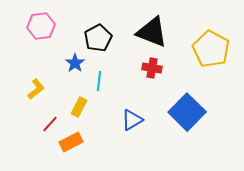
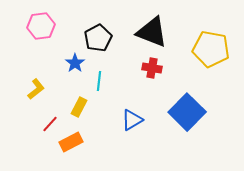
yellow pentagon: rotated 18 degrees counterclockwise
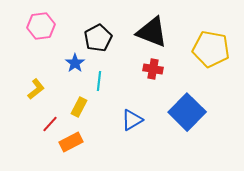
red cross: moved 1 px right, 1 px down
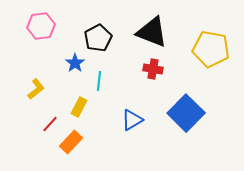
blue square: moved 1 px left, 1 px down
orange rectangle: rotated 20 degrees counterclockwise
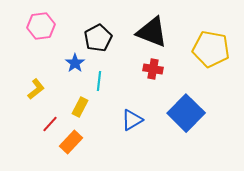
yellow rectangle: moved 1 px right
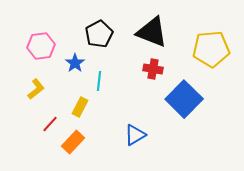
pink hexagon: moved 20 px down
black pentagon: moved 1 px right, 4 px up
yellow pentagon: rotated 15 degrees counterclockwise
blue square: moved 2 px left, 14 px up
blue triangle: moved 3 px right, 15 px down
orange rectangle: moved 2 px right
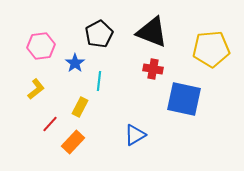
blue square: rotated 33 degrees counterclockwise
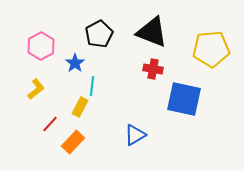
pink hexagon: rotated 20 degrees counterclockwise
cyan line: moved 7 px left, 5 px down
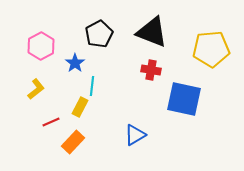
red cross: moved 2 px left, 1 px down
red line: moved 1 px right, 2 px up; rotated 24 degrees clockwise
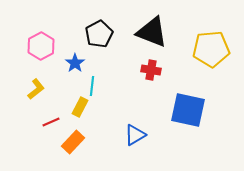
blue square: moved 4 px right, 11 px down
